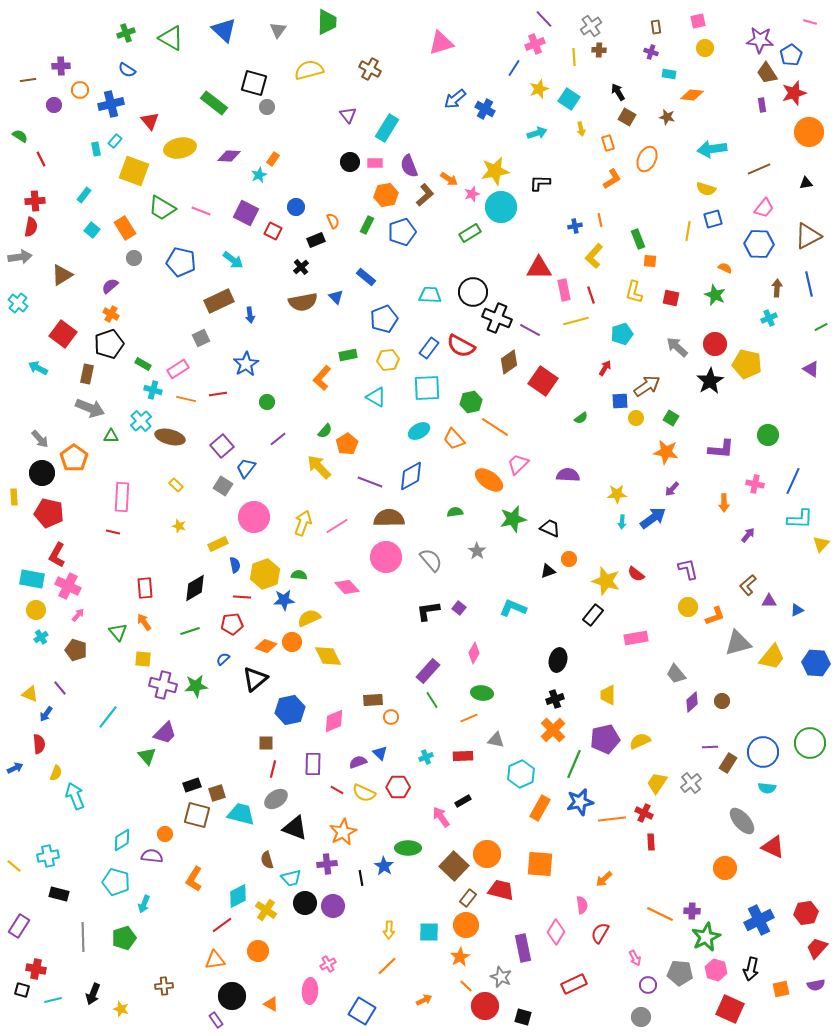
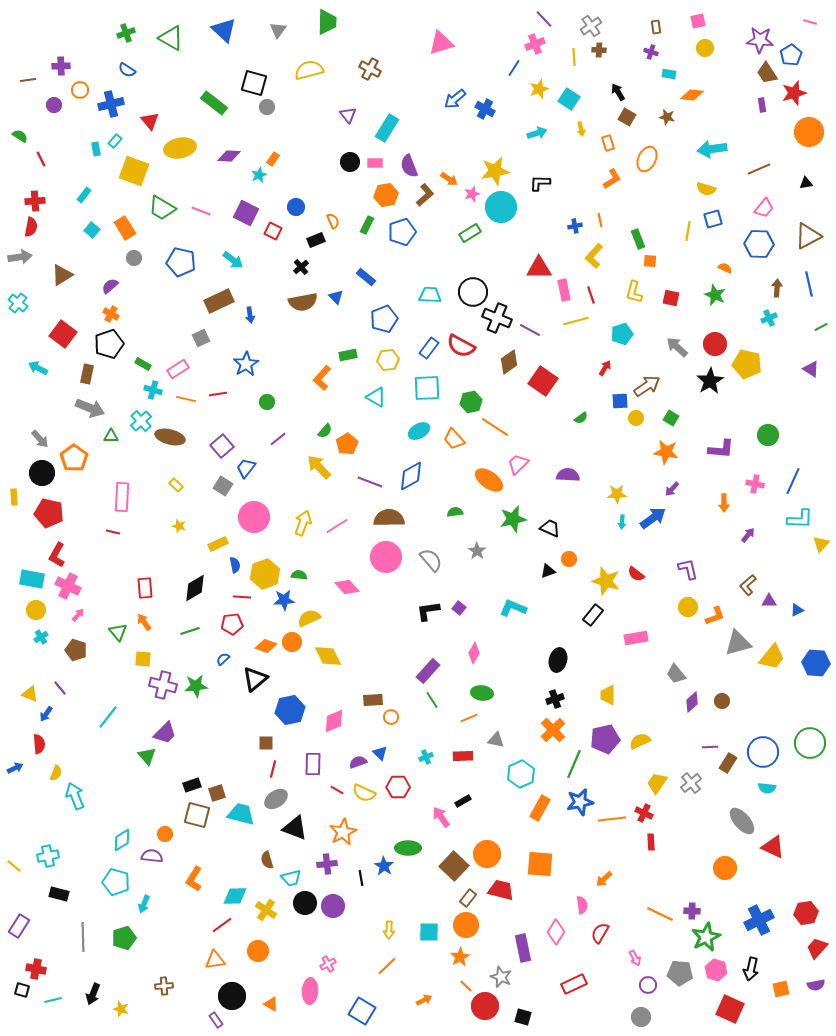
cyan diamond at (238, 896): moved 3 px left; rotated 25 degrees clockwise
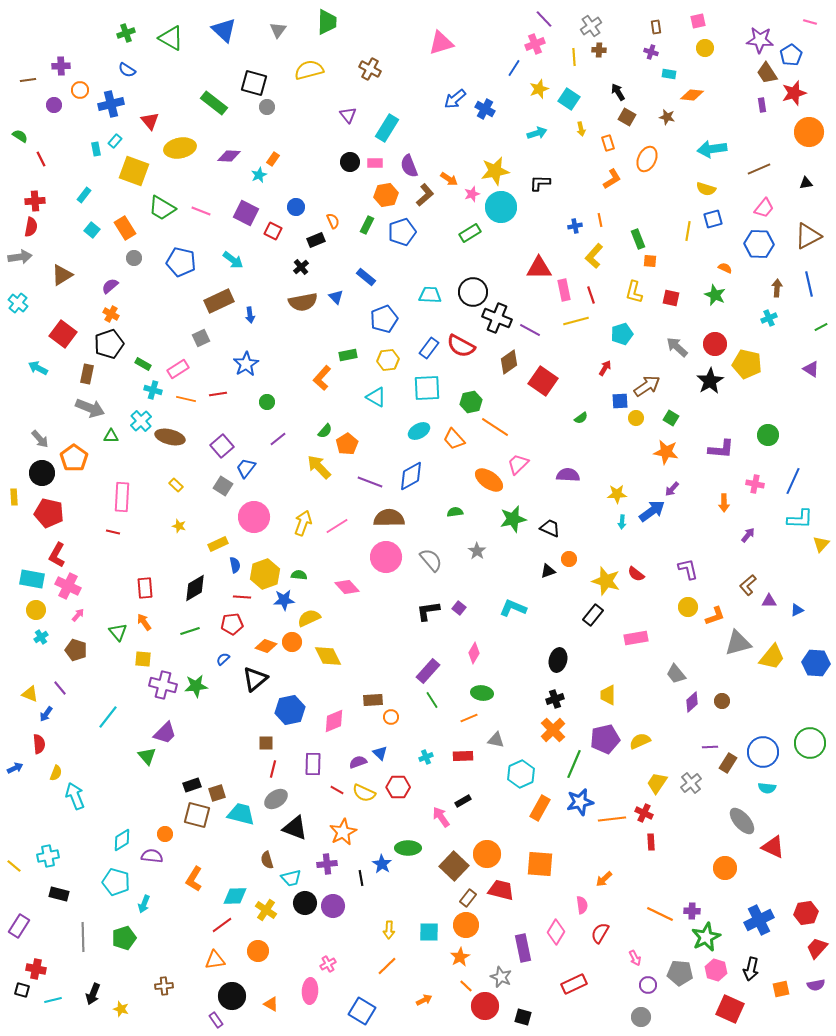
blue arrow at (653, 518): moved 1 px left, 7 px up
blue star at (384, 866): moved 2 px left, 2 px up
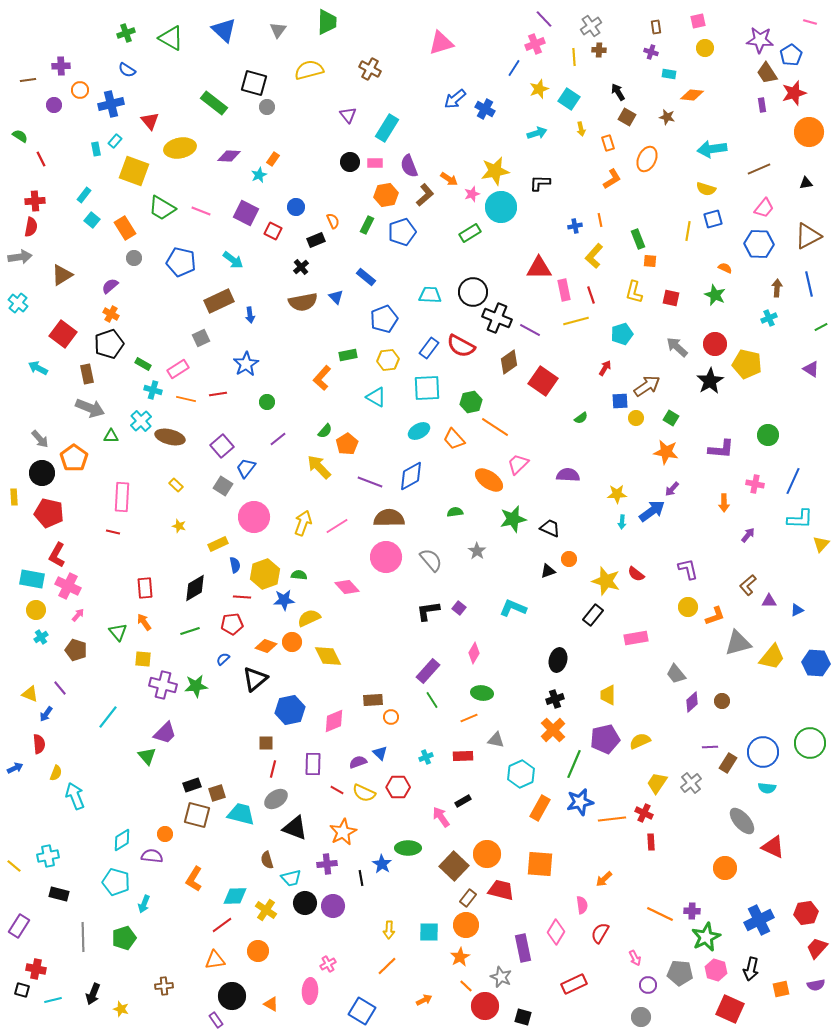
cyan square at (92, 230): moved 10 px up
brown rectangle at (87, 374): rotated 24 degrees counterclockwise
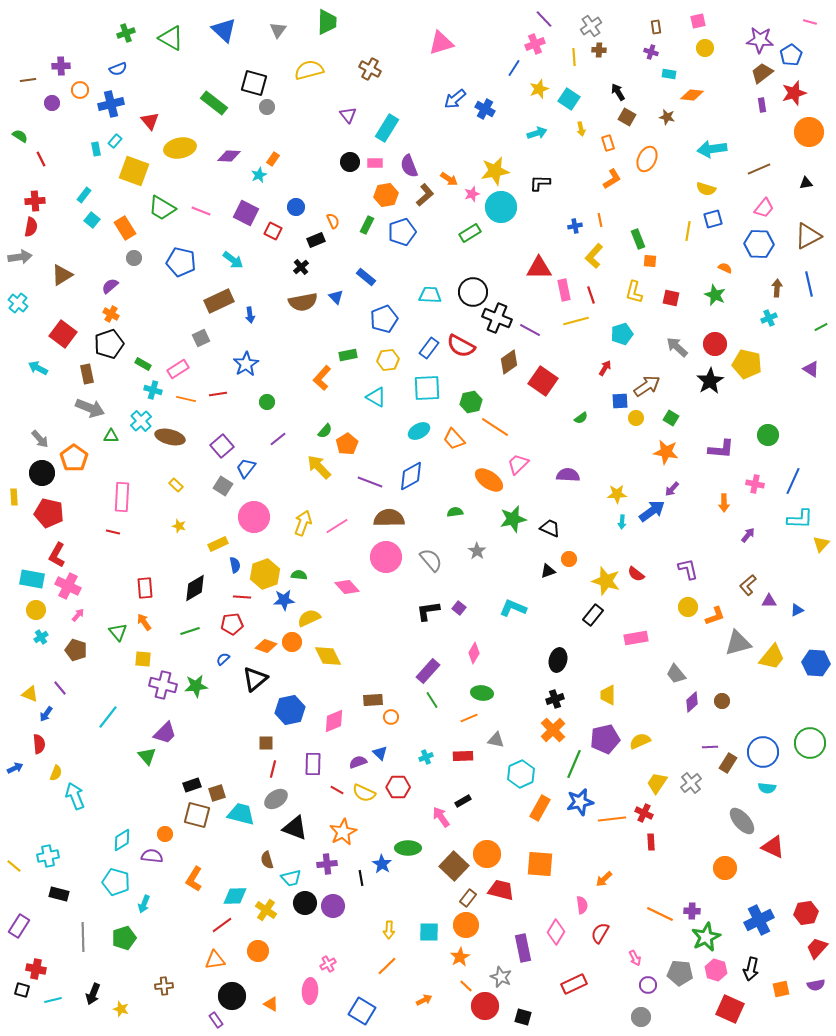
blue semicircle at (127, 70): moved 9 px left, 1 px up; rotated 54 degrees counterclockwise
brown trapezoid at (767, 73): moved 5 px left; rotated 85 degrees clockwise
purple circle at (54, 105): moved 2 px left, 2 px up
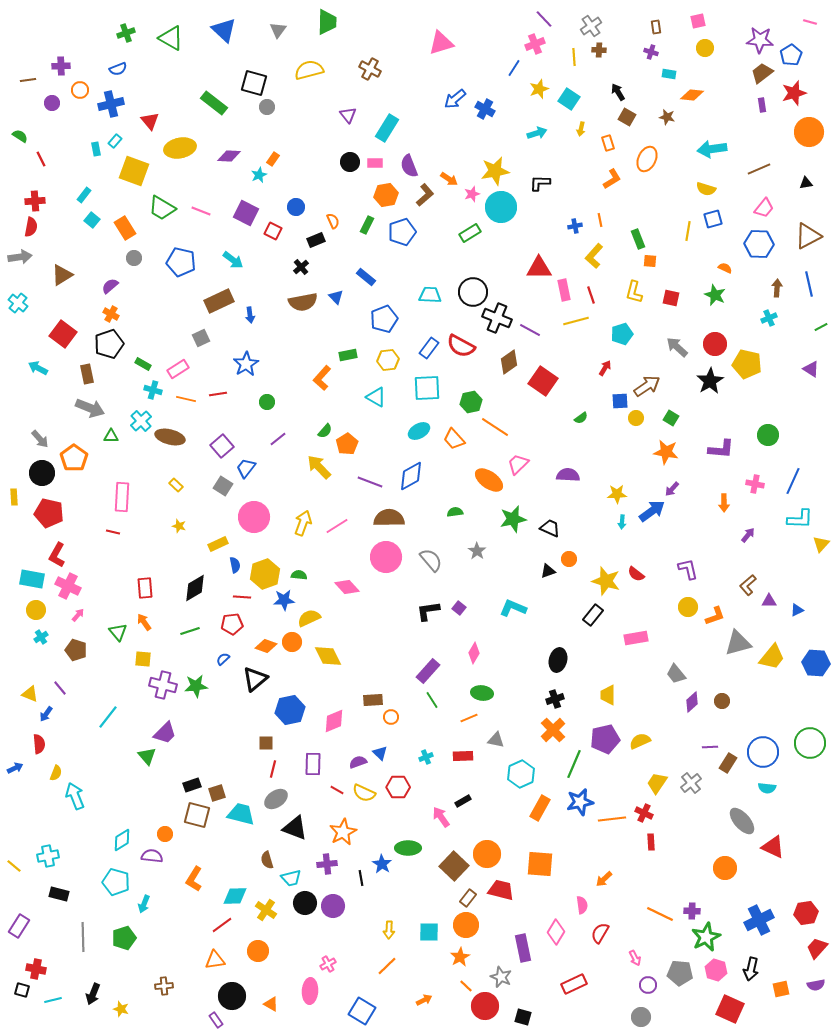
yellow arrow at (581, 129): rotated 24 degrees clockwise
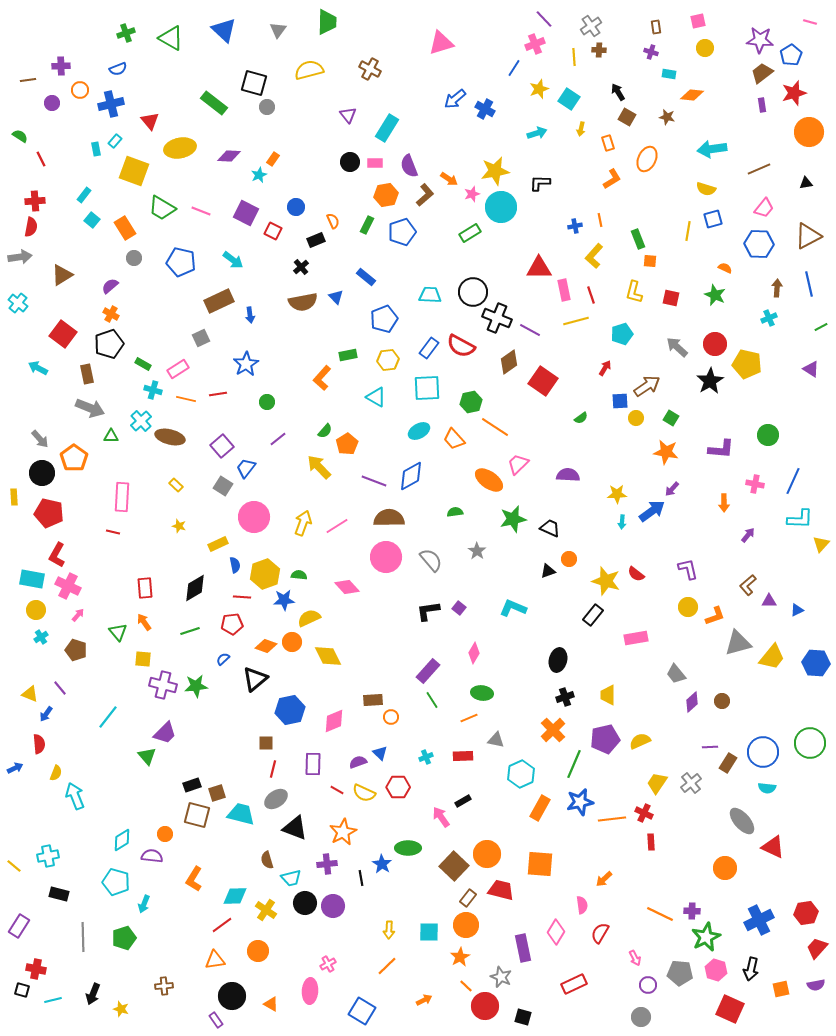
purple line at (370, 482): moved 4 px right, 1 px up
black cross at (555, 699): moved 10 px right, 2 px up
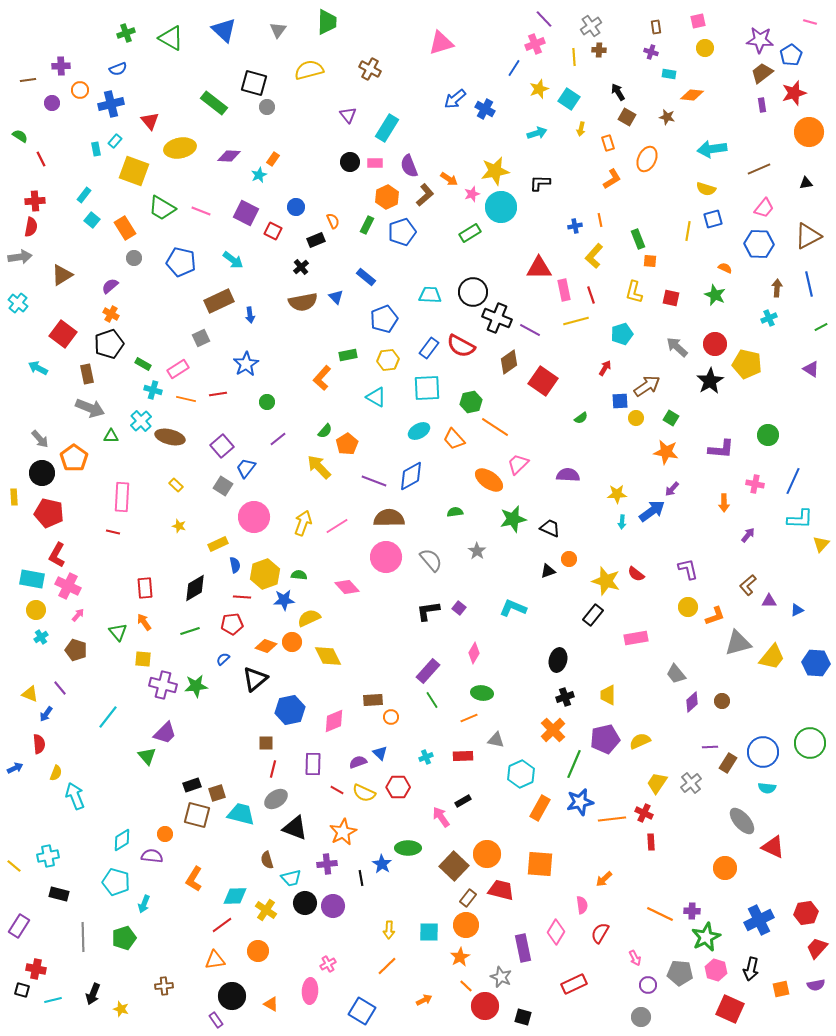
orange hexagon at (386, 195): moved 1 px right, 2 px down; rotated 15 degrees counterclockwise
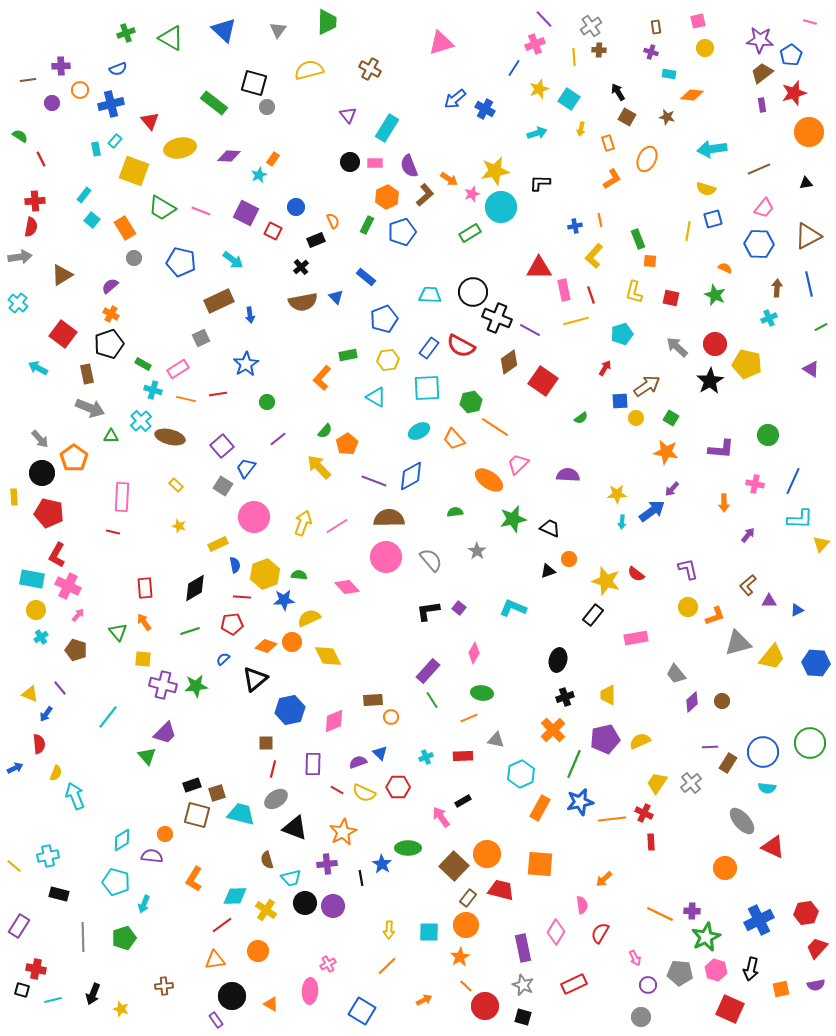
gray star at (501, 977): moved 22 px right, 8 px down
